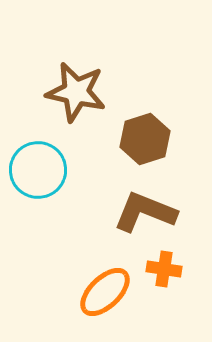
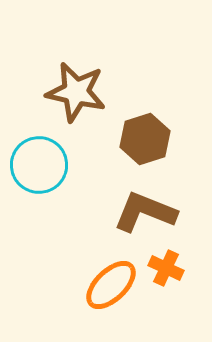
cyan circle: moved 1 px right, 5 px up
orange cross: moved 2 px right, 1 px up; rotated 16 degrees clockwise
orange ellipse: moved 6 px right, 7 px up
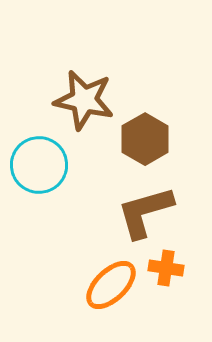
brown star: moved 8 px right, 8 px down
brown hexagon: rotated 12 degrees counterclockwise
brown L-shape: rotated 38 degrees counterclockwise
orange cross: rotated 16 degrees counterclockwise
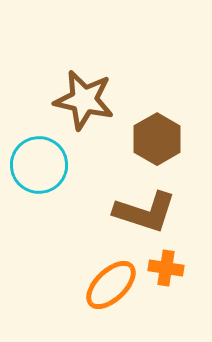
brown hexagon: moved 12 px right
brown L-shape: rotated 146 degrees counterclockwise
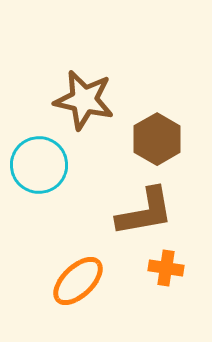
brown L-shape: rotated 28 degrees counterclockwise
orange ellipse: moved 33 px left, 4 px up
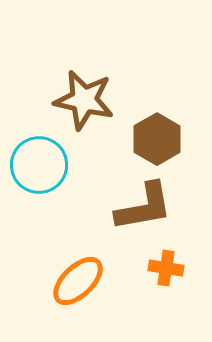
brown L-shape: moved 1 px left, 5 px up
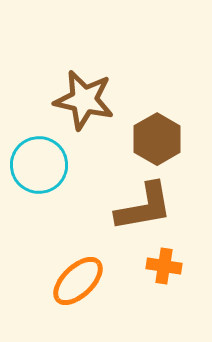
orange cross: moved 2 px left, 2 px up
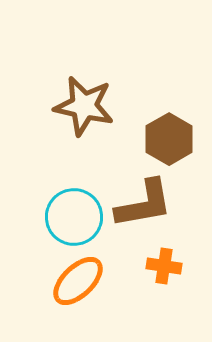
brown star: moved 6 px down
brown hexagon: moved 12 px right
cyan circle: moved 35 px right, 52 px down
brown L-shape: moved 3 px up
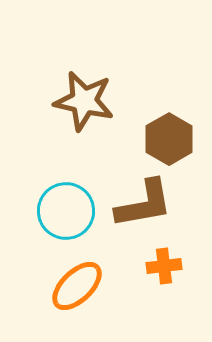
brown star: moved 5 px up
cyan circle: moved 8 px left, 6 px up
orange cross: rotated 16 degrees counterclockwise
orange ellipse: moved 1 px left, 5 px down
